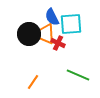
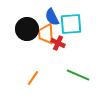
black circle: moved 2 px left, 5 px up
orange line: moved 4 px up
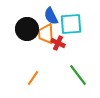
blue semicircle: moved 1 px left, 1 px up
green line: rotated 30 degrees clockwise
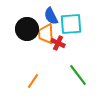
orange line: moved 3 px down
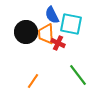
blue semicircle: moved 1 px right, 1 px up
cyan square: rotated 15 degrees clockwise
black circle: moved 1 px left, 3 px down
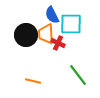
cyan square: rotated 10 degrees counterclockwise
black circle: moved 3 px down
orange line: rotated 70 degrees clockwise
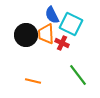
cyan square: rotated 25 degrees clockwise
red cross: moved 4 px right
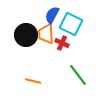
blue semicircle: rotated 54 degrees clockwise
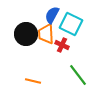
black circle: moved 1 px up
red cross: moved 2 px down
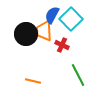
cyan square: moved 5 px up; rotated 20 degrees clockwise
orange trapezoid: moved 2 px left, 3 px up
green line: rotated 10 degrees clockwise
